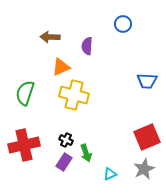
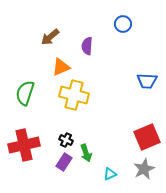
brown arrow: rotated 42 degrees counterclockwise
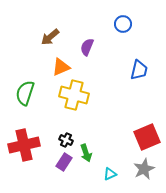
purple semicircle: moved 1 px down; rotated 18 degrees clockwise
blue trapezoid: moved 8 px left, 11 px up; rotated 80 degrees counterclockwise
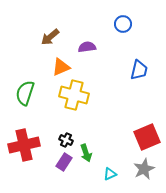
purple semicircle: rotated 60 degrees clockwise
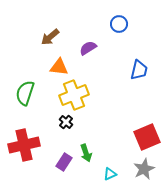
blue circle: moved 4 px left
purple semicircle: moved 1 px right, 1 px down; rotated 24 degrees counterclockwise
orange triangle: moved 2 px left; rotated 30 degrees clockwise
yellow cross: rotated 36 degrees counterclockwise
black cross: moved 18 px up; rotated 16 degrees clockwise
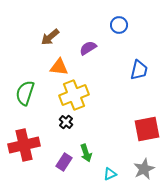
blue circle: moved 1 px down
red square: moved 8 px up; rotated 12 degrees clockwise
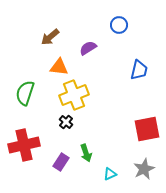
purple rectangle: moved 3 px left
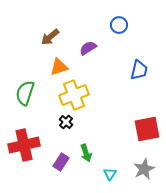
orange triangle: rotated 24 degrees counterclockwise
cyan triangle: rotated 32 degrees counterclockwise
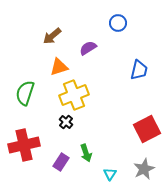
blue circle: moved 1 px left, 2 px up
brown arrow: moved 2 px right, 1 px up
red square: rotated 16 degrees counterclockwise
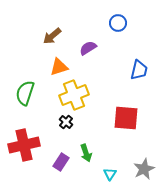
red square: moved 21 px left, 11 px up; rotated 32 degrees clockwise
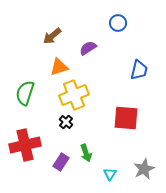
red cross: moved 1 px right
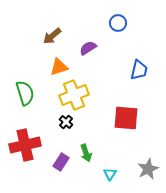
green semicircle: rotated 145 degrees clockwise
gray star: moved 4 px right
